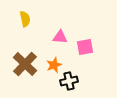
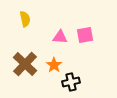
pink square: moved 12 px up
orange star: rotated 14 degrees counterclockwise
black cross: moved 2 px right, 1 px down
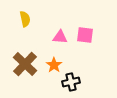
pink square: rotated 18 degrees clockwise
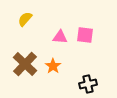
yellow semicircle: rotated 126 degrees counterclockwise
orange star: moved 1 px left, 1 px down
black cross: moved 17 px right, 2 px down
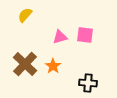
yellow semicircle: moved 4 px up
pink triangle: rotated 21 degrees counterclockwise
black cross: moved 1 px up; rotated 18 degrees clockwise
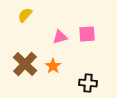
pink square: moved 2 px right, 1 px up; rotated 12 degrees counterclockwise
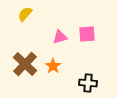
yellow semicircle: moved 1 px up
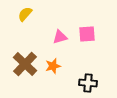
orange star: rotated 21 degrees clockwise
